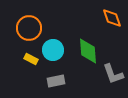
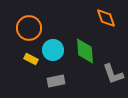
orange diamond: moved 6 px left
green diamond: moved 3 px left
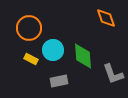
green diamond: moved 2 px left, 5 px down
gray rectangle: moved 3 px right
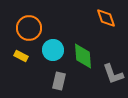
yellow rectangle: moved 10 px left, 3 px up
gray rectangle: rotated 66 degrees counterclockwise
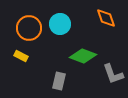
cyan circle: moved 7 px right, 26 px up
green diamond: rotated 64 degrees counterclockwise
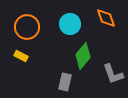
cyan circle: moved 10 px right
orange circle: moved 2 px left, 1 px up
green diamond: rotated 72 degrees counterclockwise
gray rectangle: moved 6 px right, 1 px down
